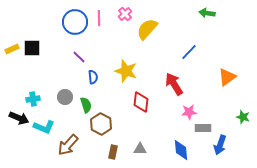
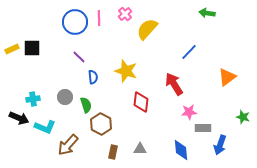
cyan L-shape: moved 1 px right
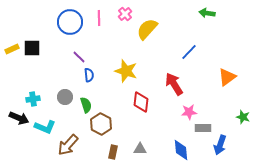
blue circle: moved 5 px left
blue semicircle: moved 4 px left, 2 px up
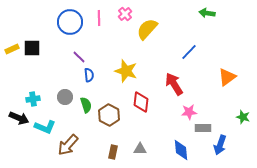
brown hexagon: moved 8 px right, 9 px up
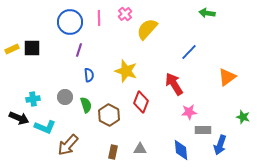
purple line: moved 7 px up; rotated 64 degrees clockwise
red diamond: rotated 15 degrees clockwise
gray rectangle: moved 2 px down
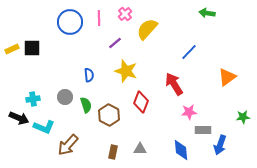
purple line: moved 36 px right, 7 px up; rotated 32 degrees clockwise
green star: rotated 24 degrees counterclockwise
cyan L-shape: moved 1 px left
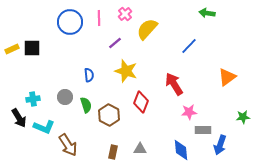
blue line: moved 6 px up
black arrow: rotated 36 degrees clockwise
brown arrow: rotated 75 degrees counterclockwise
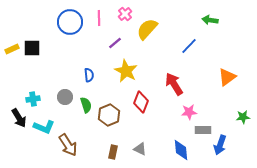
green arrow: moved 3 px right, 7 px down
yellow star: rotated 10 degrees clockwise
brown hexagon: rotated 10 degrees clockwise
gray triangle: rotated 24 degrees clockwise
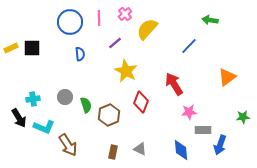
yellow rectangle: moved 1 px left, 1 px up
blue semicircle: moved 9 px left, 21 px up
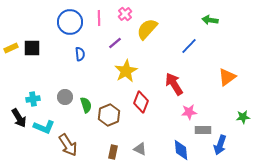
yellow star: rotated 15 degrees clockwise
